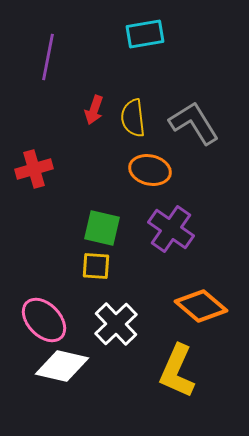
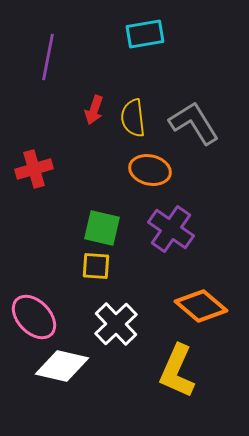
pink ellipse: moved 10 px left, 3 px up
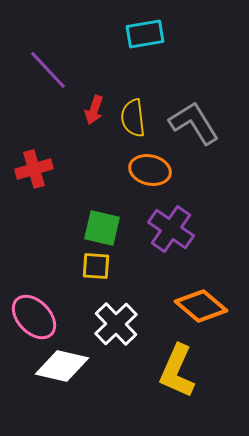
purple line: moved 13 px down; rotated 54 degrees counterclockwise
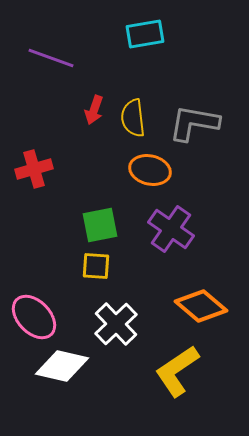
purple line: moved 3 px right, 12 px up; rotated 27 degrees counterclockwise
gray L-shape: rotated 48 degrees counterclockwise
green square: moved 2 px left, 3 px up; rotated 24 degrees counterclockwise
yellow L-shape: rotated 32 degrees clockwise
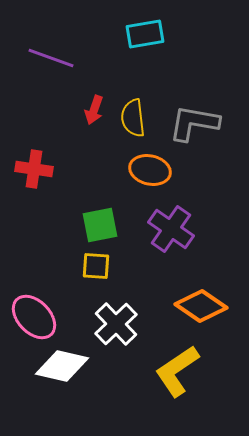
red cross: rotated 24 degrees clockwise
orange diamond: rotated 6 degrees counterclockwise
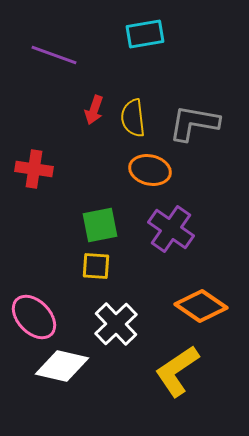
purple line: moved 3 px right, 3 px up
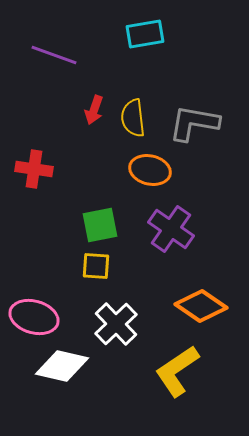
pink ellipse: rotated 30 degrees counterclockwise
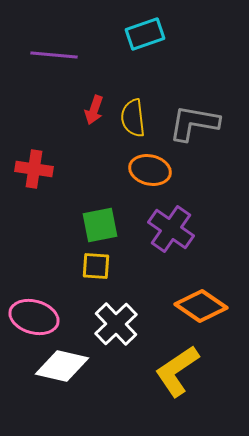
cyan rectangle: rotated 9 degrees counterclockwise
purple line: rotated 15 degrees counterclockwise
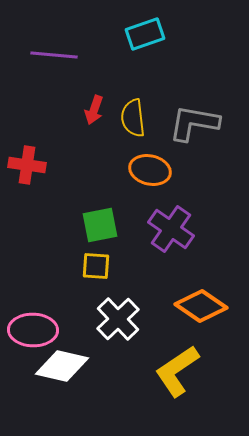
red cross: moved 7 px left, 4 px up
pink ellipse: moved 1 px left, 13 px down; rotated 15 degrees counterclockwise
white cross: moved 2 px right, 5 px up
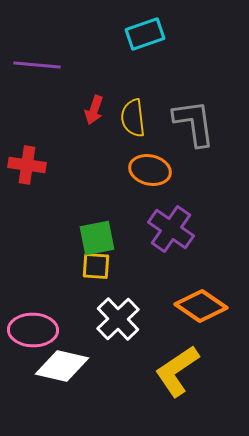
purple line: moved 17 px left, 10 px down
gray L-shape: rotated 72 degrees clockwise
green square: moved 3 px left, 13 px down
